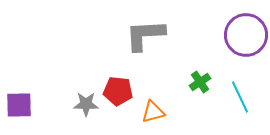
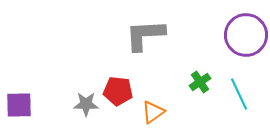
cyan line: moved 1 px left, 3 px up
orange triangle: rotated 20 degrees counterclockwise
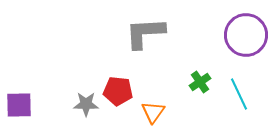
gray L-shape: moved 2 px up
orange triangle: rotated 20 degrees counterclockwise
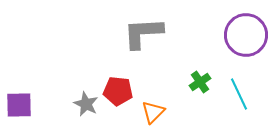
gray L-shape: moved 2 px left
gray star: rotated 25 degrees clockwise
orange triangle: rotated 10 degrees clockwise
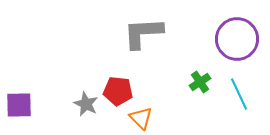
purple circle: moved 9 px left, 4 px down
orange triangle: moved 12 px left, 6 px down; rotated 30 degrees counterclockwise
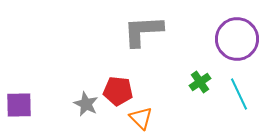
gray L-shape: moved 2 px up
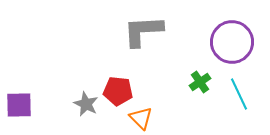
purple circle: moved 5 px left, 3 px down
